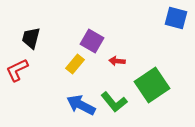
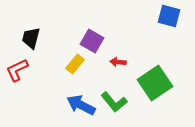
blue square: moved 7 px left, 2 px up
red arrow: moved 1 px right, 1 px down
green square: moved 3 px right, 2 px up
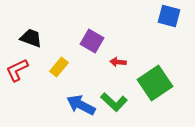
black trapezoid: rotated 95 degrees clockwise
yellow rectangle: moved 16 px left, 3 px down
green L-shape: rotated 8 degrees counterclockwise
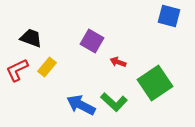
red arrow: rotated 14 degrees clockwise
yellow rectangle: moved 12 px left
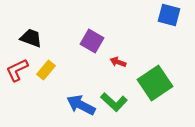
blue square: moved 1 px up
yellow rectangle: moved 1 px left, 3 px down
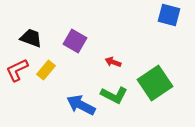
purple square: moved 17 px left
red arrow: moved 5 px left
green L-shape: moved 7 px up; rotated 16 degrees counterclockwise
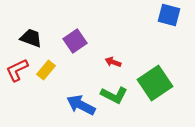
purple square: rotated 25 degrees clockwise
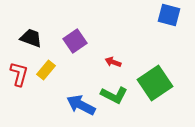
red L-shape: moved 2 px right, 4 px down; rotated 130 degrees clockwise
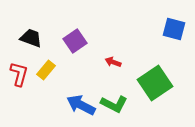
blue square: moved 5 px right, 14 px down
green L-shape: moved 9 px down
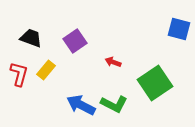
blue square: moved 5 px right
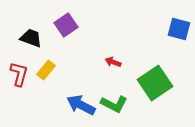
purple square: moved 9 px left, 16 px up
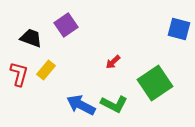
red arrow: rotated 63 degrees counterclockwise
